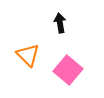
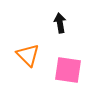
pink square: rotated 32 degrees counterclockwise
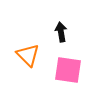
black arrow: moved 1 px right, 9 px down
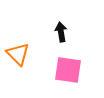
orange triangle: moved 10 px left, 1 px up
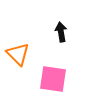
pink square: moved 15 px left, 9 px down
